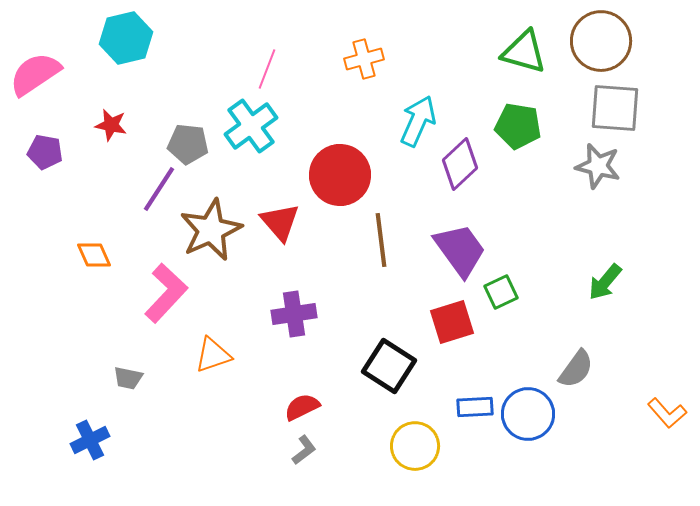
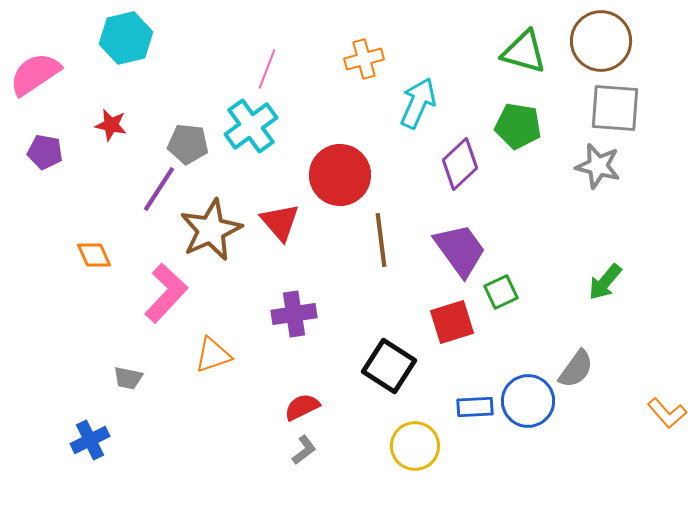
cyan arrow: moved 18 px up
blue circle: moved 13 px up
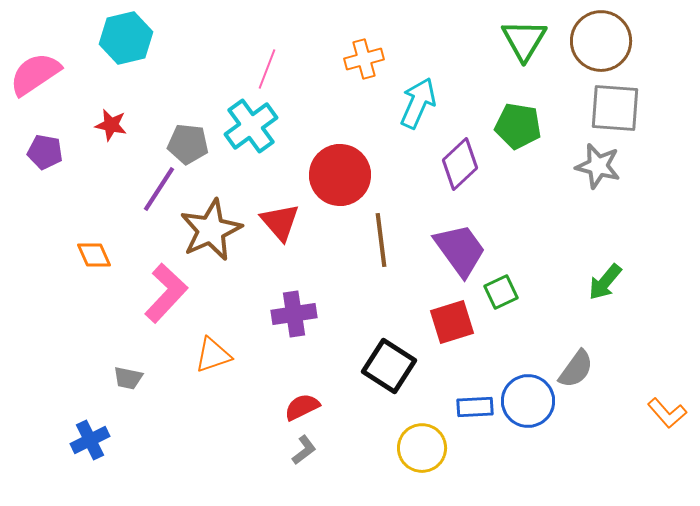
green triangle: moved 12 px up; rotated 45 degrees clockwise
yellow circle: moved 7 px right, 2 px down
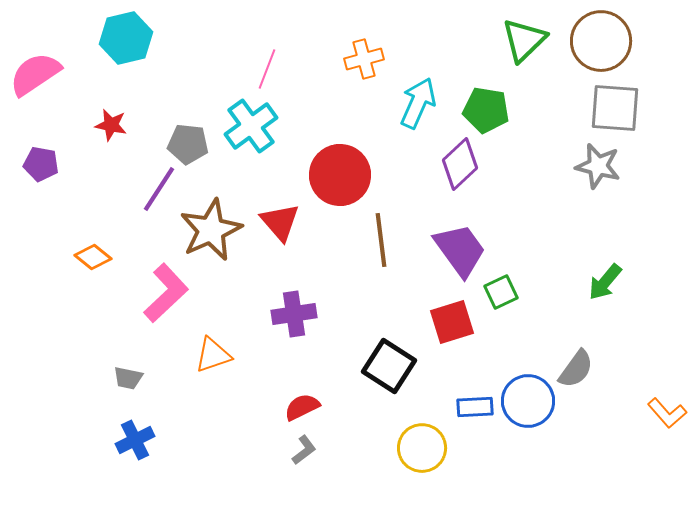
green triangle: rotated 15 degrees clockwise
green pentagon: moved 32 px left, 16 px up
purple pentagon: moved 4 px left, 12 px down
orange diamond: moved 1 px left, 2 px down; rotated 27 degrees counterclockwise
pink L-shape: rotated 4 degrees clockwise
blue cross: moved 45 px right
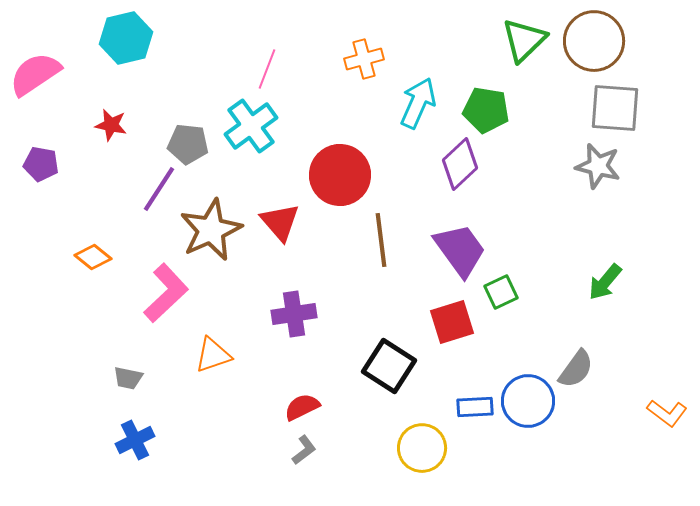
brown circle: moved 7 px left
orange L-shape: rotated 12 degrees counterclockwise
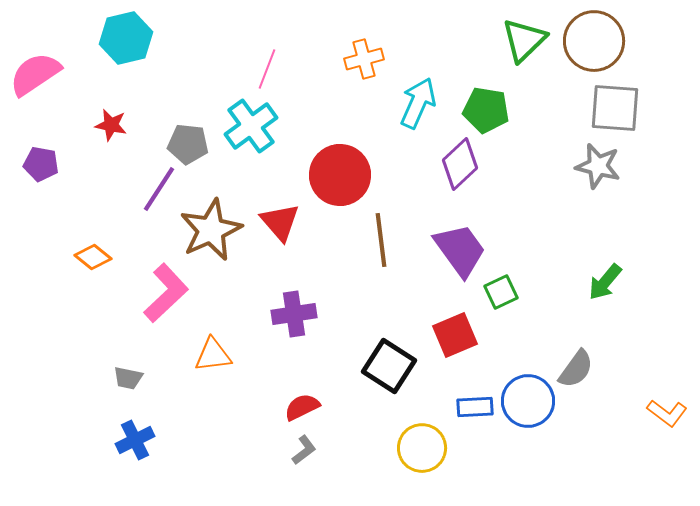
red square: moved 3 px right, 13 px down; rotated 6 degrees counterclockwise
orange triangle: rotated 12 degrees clockwise
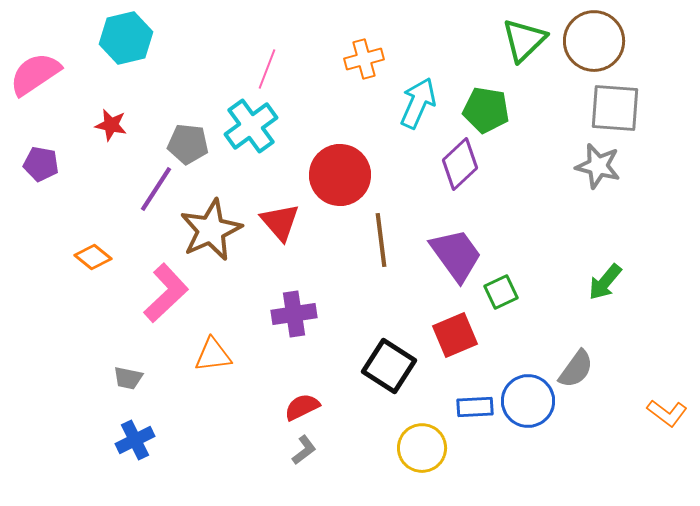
purple line: moved 3 px left
purple trapezoid: moved 4 px left, 5 px down
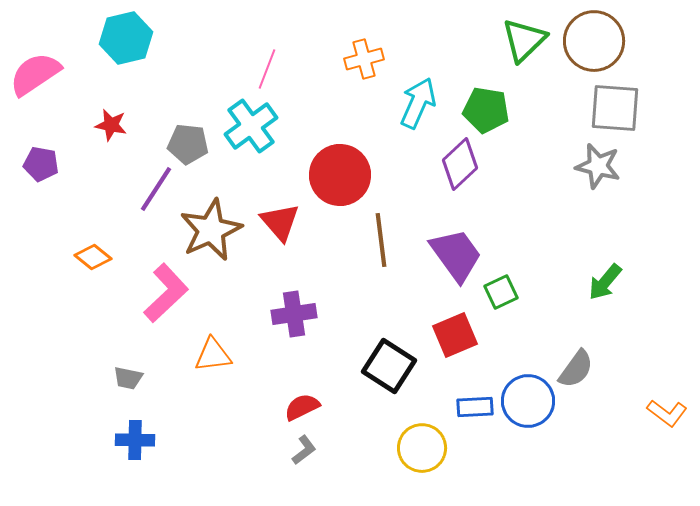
blue cross: rotated 27 degrees clockwise
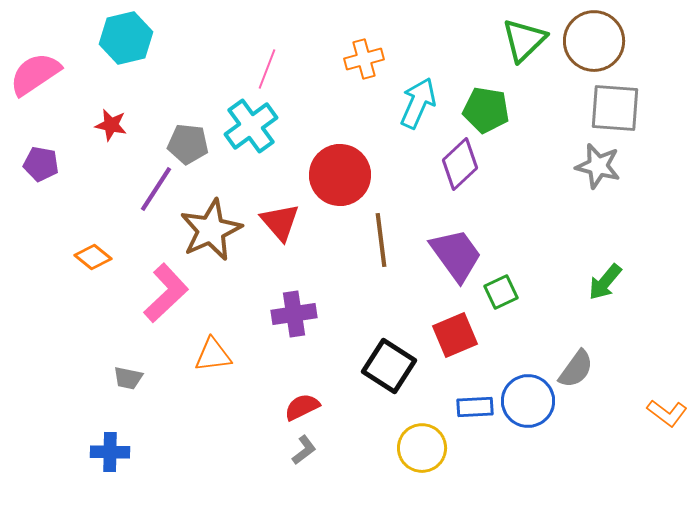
blue cross: moved 25 px left, 12 px down
